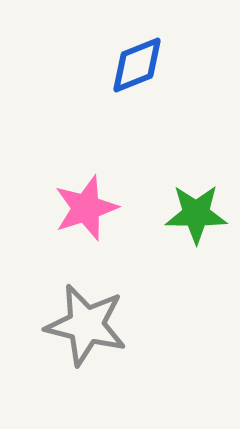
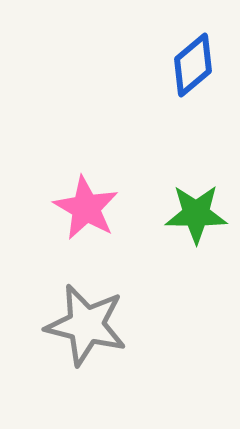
blue diamond: moved 56 px right; rotated 18 degrees counterclockwise
pink star: rotated 24 degrees counterclockwise
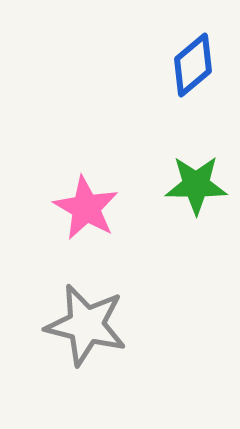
green star: moved 29 px up
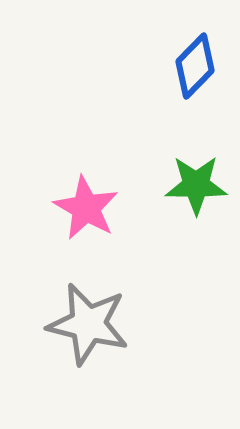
blue diamond: moved 2 px right, 1 px down; rotated 6 degrees counterclockwise
gray star: moved 2 px right, 1 px up
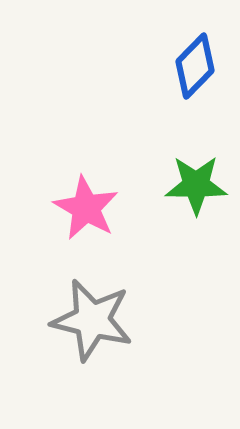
gray star: moved 4 px right, 4 px up
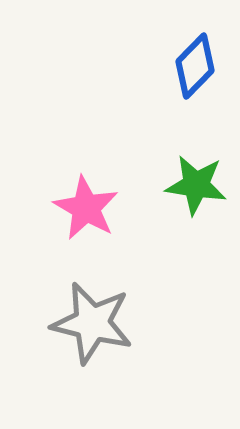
green star: rotated 8 degrees clockwise
gray star: moved 3 px down
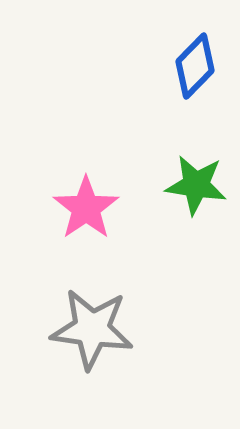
pink star: rotated 8 degrees clockwise
gray star: moved 6 px down; rotated 6 degrees counterclockwise
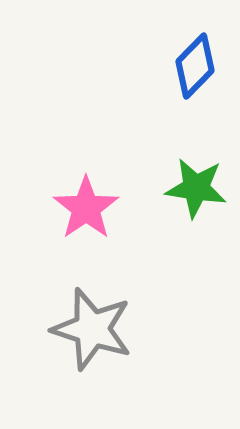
green star: moved 3 px down
gray star: rotated 10 degrees clockwise
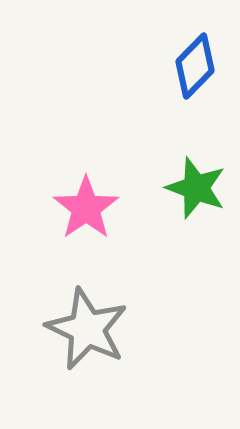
green star: rotated 12 degrees clockwise
gray star: moved 5 px left; rotated 8 degrees clockwise
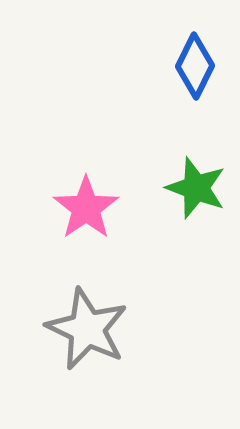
blue diamond: rotated 18 degrees counterclockwise
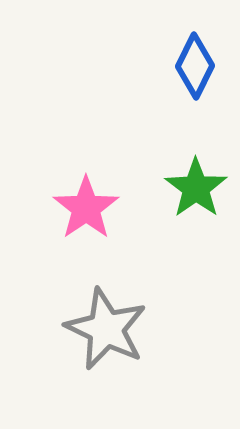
green star: rotated 16 degrees clockwise
gray star: moved 19 px right
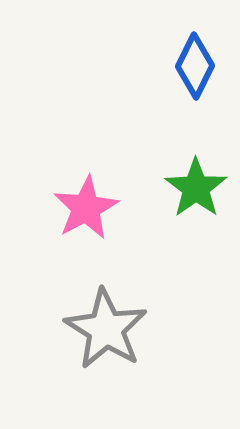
pink star: rotated 6 degrees clockwise
gray star: rotated 6 degrees clockwise
